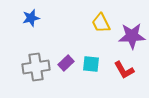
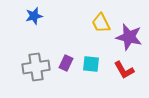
blue star: moved 3 px right, 2 px up
purple star: moved 3 px left, 1 px down; rotated 16 degrees clockwise
purple rectangle: rotated 21 degrees counterclockwise
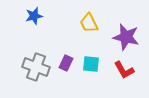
yellow trapezoid: moved 12 px left
purple star: moved 3 px left
gray cross: rotated 28 degrees clockwise
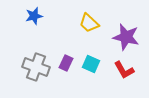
yellow trapezoid: rotated 20 degrees counterclockwise
cyan square: rotated 18 degrees clockwise
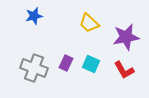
purple star: rotated 24 degrees counterclockwise
gray cross: moved 2 px left, 1 px down
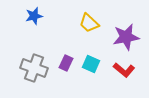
red L-shape: rotated 20 degrees counterclockwise
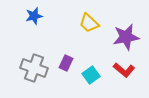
cyan square: moved 11 px down; rotated 30 degrees clockwise
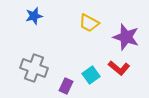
yellow trapezoid: rotated 15 degrees counterclockwise
purple star: rotated 28 degrees clockwise
purple rectangle: moved 23 px down
red L-shape: moved 5 px left, 2 px up
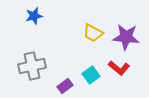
yellow trapezoid: moved 4 px right, 10 px down
purple star: rotated 12 degrees counterclockwise
gray cross: moved 2 px left, 2 px up; rotated 32 degrees counterclockwise
purple rectangle: moved 1 px left; rotated 28 degrees clockwise
